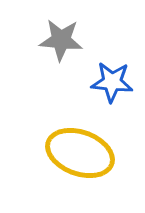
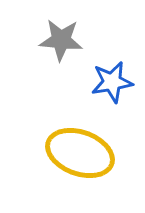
blue star: rotated 15 degrees counterclockwise
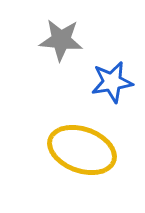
yellow ellipse: moved 2 px right, 3 px up
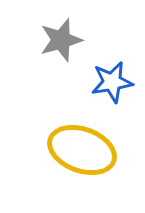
gray star: rotated 21 degrees counterclockwise
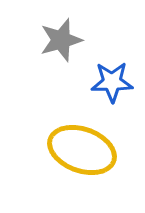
blue star: rotated 9 degrees clockwise
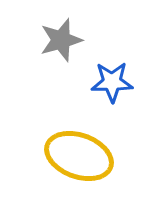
yellow ellipse: moved 3 px left, 6 px down
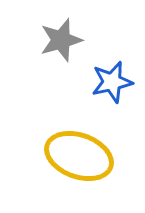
blue star: rotated 12 degrees counterclockwise
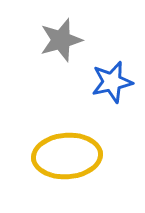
yellow ellipse: moved 12 px left; rotated 24 degrees counterclockwise
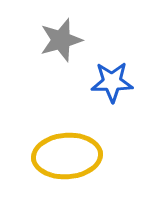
blue star: rotated 12 degrees clockwise
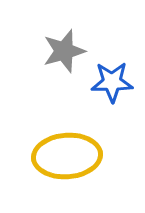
gray star: moved 3 px right, 11 px down
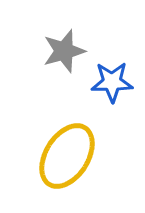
yellow ellipse: rotated 54 degrees counterclockwise
